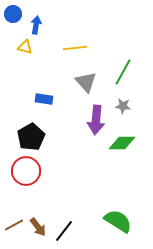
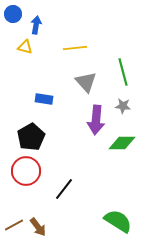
green line: rotated 44 degrees counterclockwise
black line: moved 42 px up
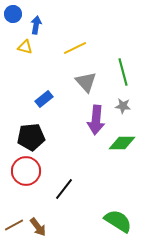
yellow line: rotated 20 degrees counterclockwise
blue rectangle: rotated 48 degrees counterclockwise
black pentagon: rotated 24 degrees clockwise
